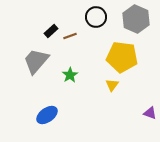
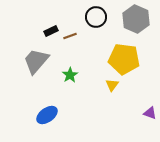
black rectangle: rotated 16 degrees clockwise
yellow pentagon: moved 2 px right, 2 px down
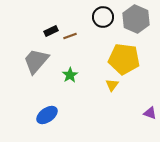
black circle: moved 7 px right
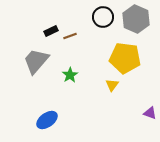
yellow pentagon: moved 1 px right, 1 px up
blue ellipse: moved 5 px down
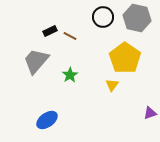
gray hexagon: moved 1 px right, 1 px up; rotated 12 degrees counterclockwise
black rectangle: moved 1 px left
brown line: rotated 48 degrees clockwise
yellow pentagon: rotated 28 degrees clockwise
purple triangle: rotated 40 degrees counterclockwise
